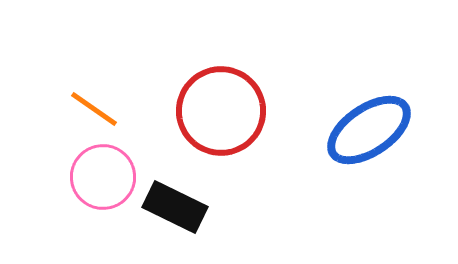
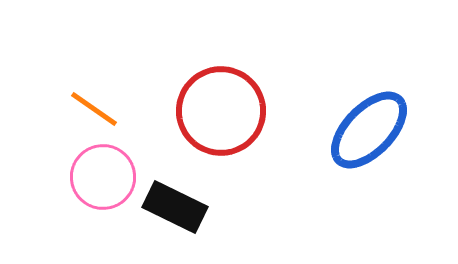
blue ellipse: rotated 12 degrees counterclockwise
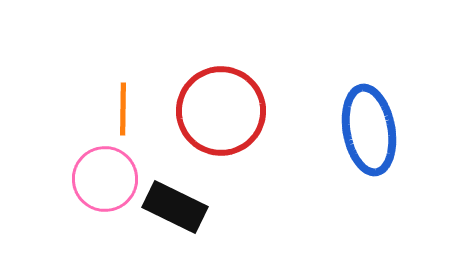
orange line: moved 29 px right; rotated 56 degrees clockwise
blue ellipse: rotated 54 degrees counterclockwise
pink circle: moved 2 px right, 2 px down
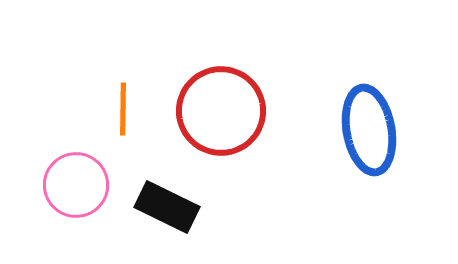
pink circle: moved 29 px left, 6 px down
black rectangle: moved 8 px left
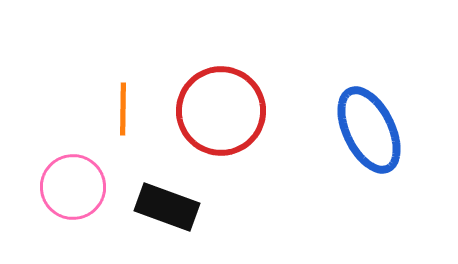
blue ellipse: rotated 16 degrees counterclockwise
pink circle: moved 3 px left, 2 px down
black rectangle: rotated 6 degrees counterclockwise
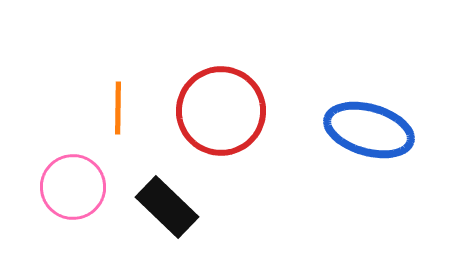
orange line: moved 5 px left, 1 px up
blue ellipse: rotated 48 degrees counterclockwise
black rectangle: rotated 24 degrees clockwise
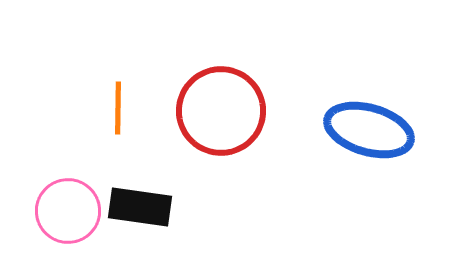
pink circle: moved 5 px left, 24 px down
black rectangle: moved 27 px left; rotated 36 degrees counterclockwise
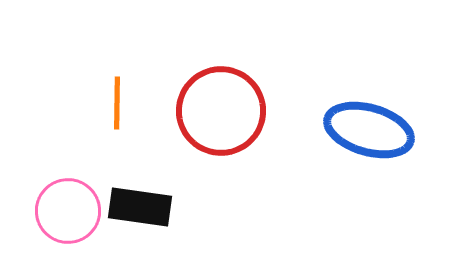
orange line: moved 1 px left, 5 px up
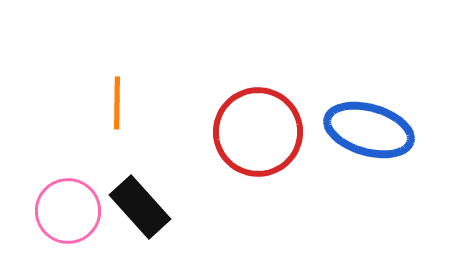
red circle: moved 37 px right, 21 px down
black rectangle: rotated 40 degrees clockwise
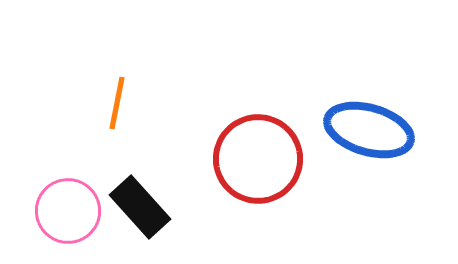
orange line: rotated 10 degrees clockwise
red circle: moved 27 px down
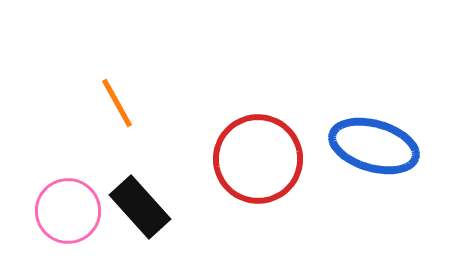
orange line: rotated 40 degrees counterclockwise
blue ellipse: moved 5 px right, 16 px down
